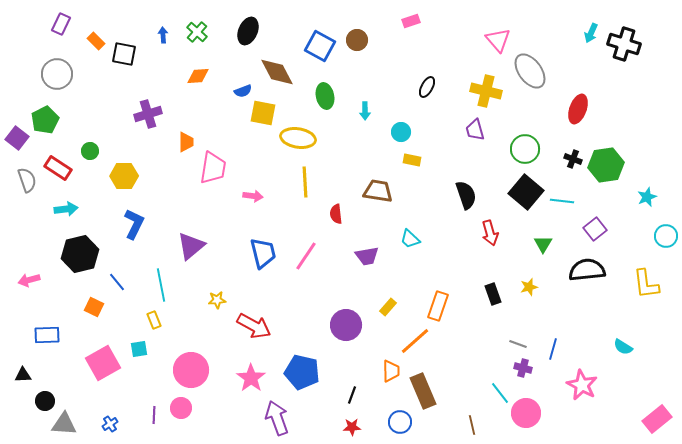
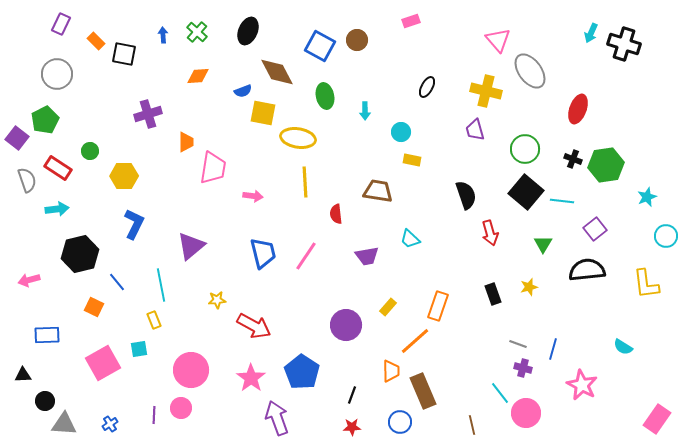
cyan arrow at (66, 209): moved 9 px left
blue pentagon at (302, 372): rotated 20 degrees clockwise
pink rectangle at (657, 419): rotated 16 degrees counterclockwise
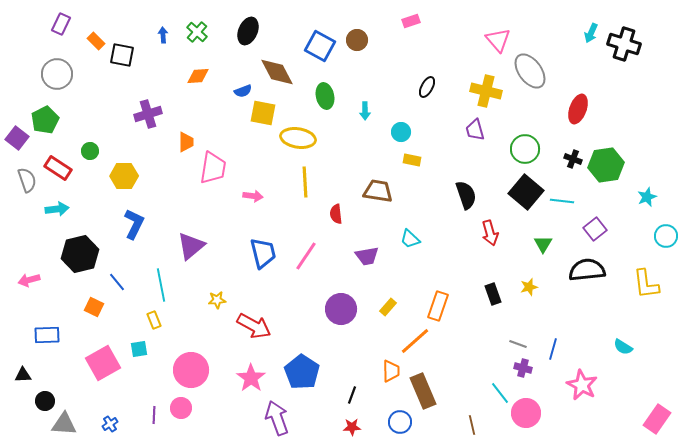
black square at (124, 54): moved 2 px left, 1 px down
purple circle at (346, 325): moved 5 px left, 16 px up
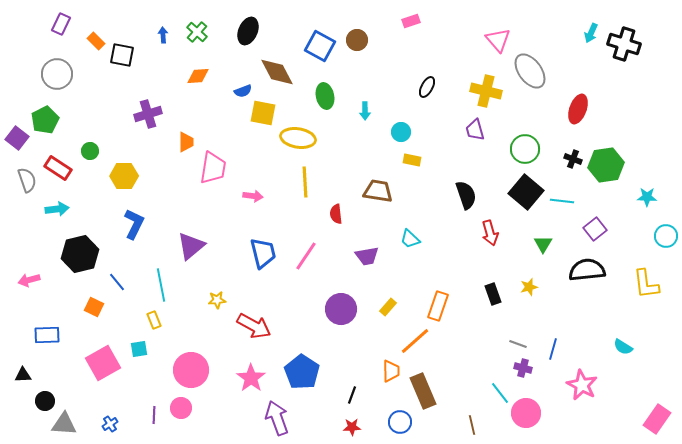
cyan star at (647, 197): rotated 24 degrees clockwise
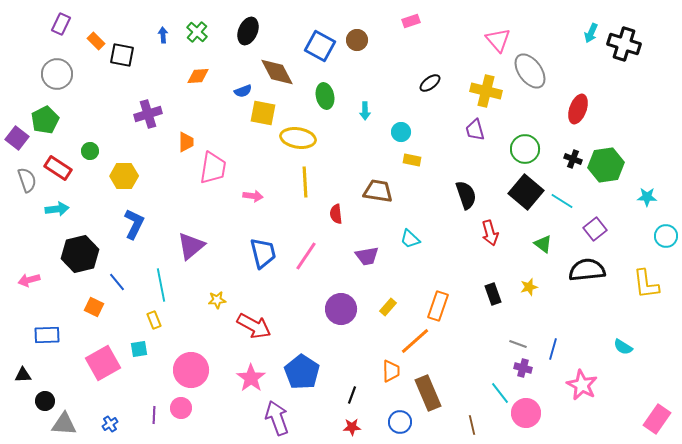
black ellipse at (427, 87): moved 3 px right, 4 px up; rotated 25 degrees clockwise
cyan line at (562, 201): rotated 25 degrees clockwise
green triangle at (543, 244): rotated 24 degrees counterclockwise
brown rectangle at (423, 391): moved 5 px right, 2 px down
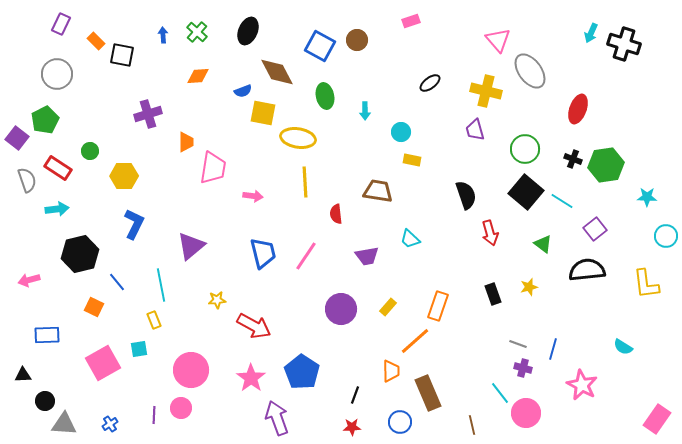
black line at (352, 395): moved 3 px right
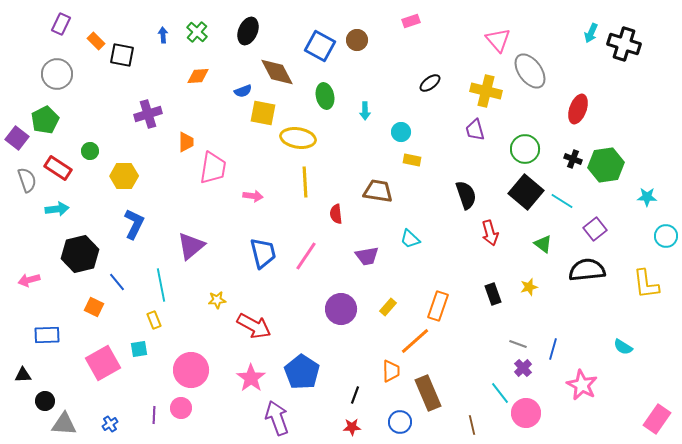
purple cross at (523, 368): rotated 30 degrees clockwise
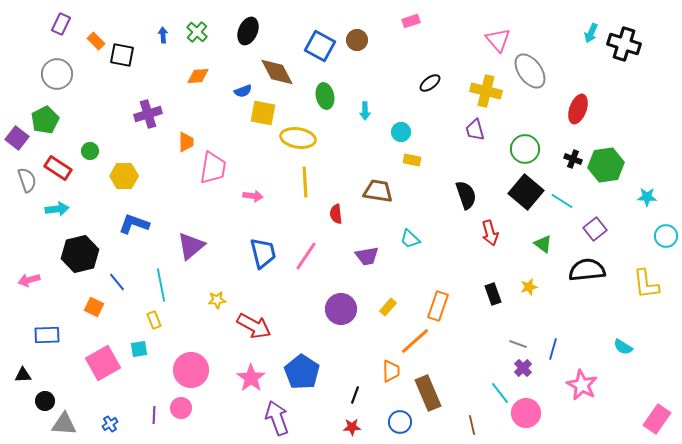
blue L-shape at (134, 224): rotated 96 degrees counterclockwise
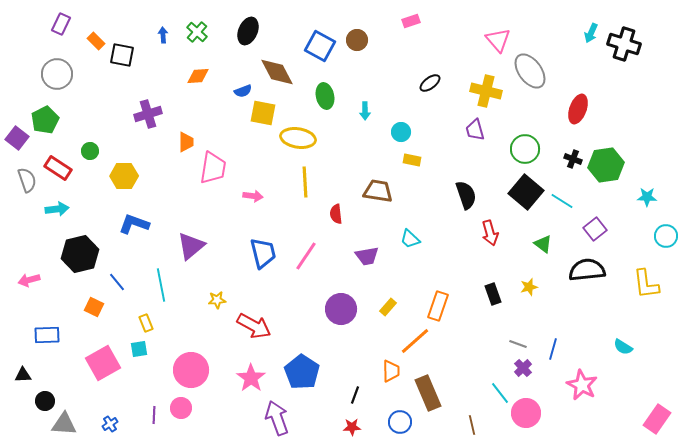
yellow rectangle at (154, 320): moved 8 px left, 3 px down
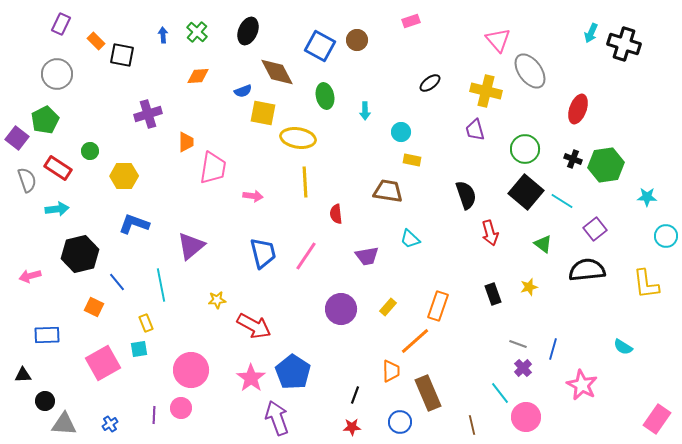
brown trapezoid at (378, 191): moved 10 px right
pink arrow at (29, 280): moved 1 px right, 4 px up
blue pentagon at (302, 372): moved 9 px left
pink circle at (526, 413): moved 4 px down
